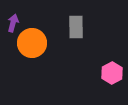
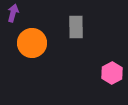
purple arrow: moved 10 px up
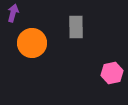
pink hexagon: rotated 15 degrees clockwise
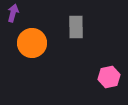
pink hexagon: moved 3 px left, 4 px down
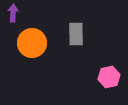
purple arrow: rotated 12 degrees counterclockwise
gray rectangle: moved 7 px down
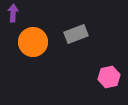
gray rectangle: rotated 70 degrees clockwise
orange circle: moved 1 px right, 1 px up
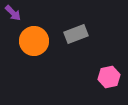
purple arrow: rotated 132 degrees clockwise
orange circle: moved 1 px right, 1 px up
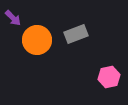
purple arrow: moved 5 px down
orange circle: moved 3 px right, 1 px up
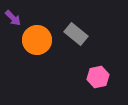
gray rectangle: rotated 60 degrees clockwise
pink hexagon: moved 11 px left
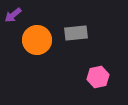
purple arrow: moved 3 px up; rotated 96 degrees clockwise
gray rectangle: moved 1 px up; rotated 45 degrees counterclockwise
